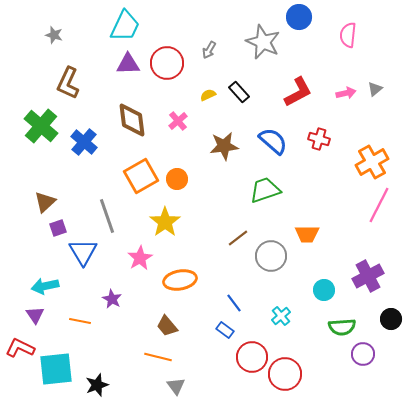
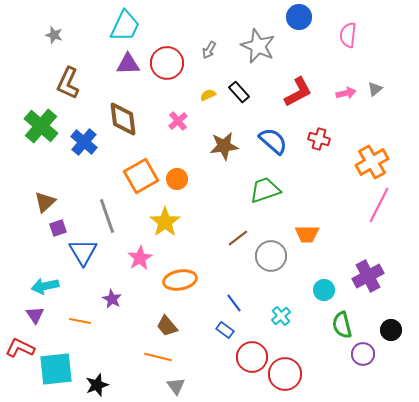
gray star at (263, 42): moved 5 px left, 4 px down
brown diamond at (132, 120): moved 9 px left, 1 px up
black circle at (391, 319): moved 11 px down
green semicircle at (342, 327): moved 2 px up; rotated 80 degrees clockwise
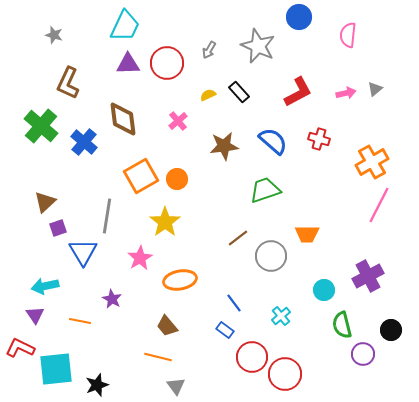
gray line at (107, 216): rotated 28 degrees clockwise
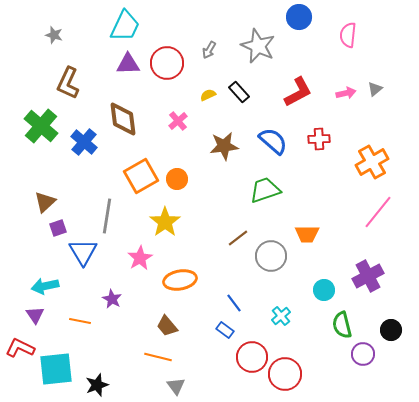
red cross at (319, 139): rotated 20 degrees counterclockwise
pink line at (379, 205): moved 1 px left, 7 px down; rotated 12 degrees clockwise
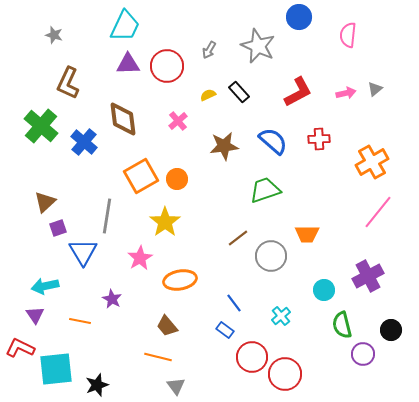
red circle at (167, 63): moved 3 px down
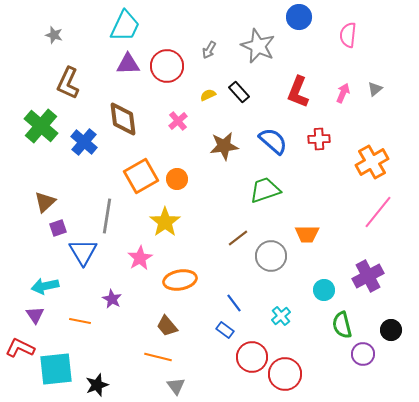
red L-shape at (298, 92): rotated 140 degrees clockwise
pink arrow at (346, 93): moved 3 px left; rotated 54 degrees counterclockwise
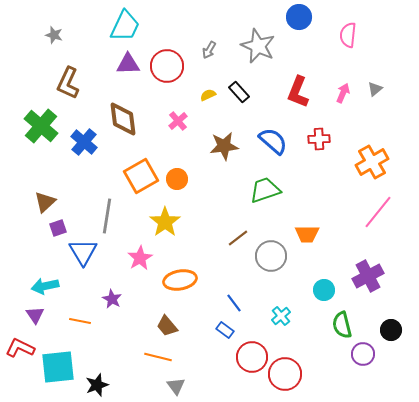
cyan square at (56, 369): moved 2 px right, 2 px up
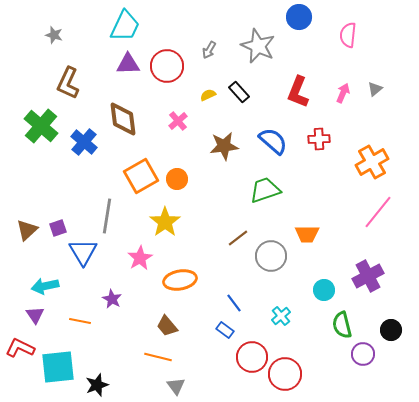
brown triangle at (45, 202): moved 18 px left, 28 px down
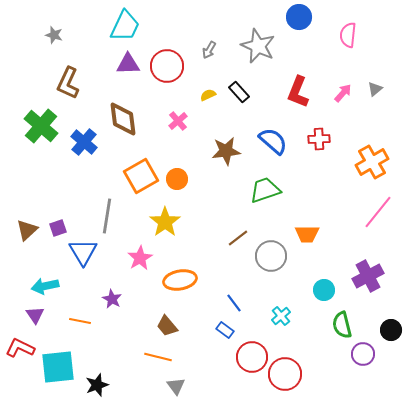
pink arrow at (343, 93): rotated 18 degrees clockwise
brown star at (224, 146): moved 2 px right, 5 px down
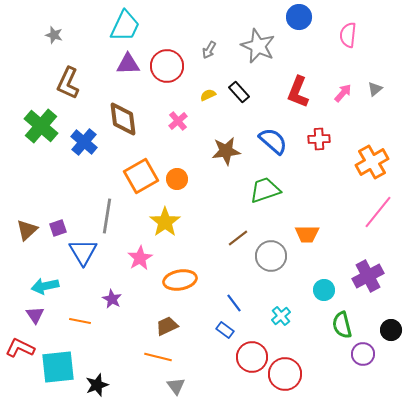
brown trapezoid at (167, 326): rotated 105 degrees clockwise
